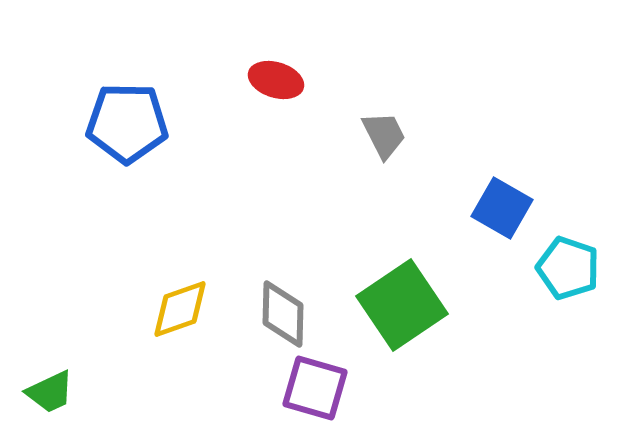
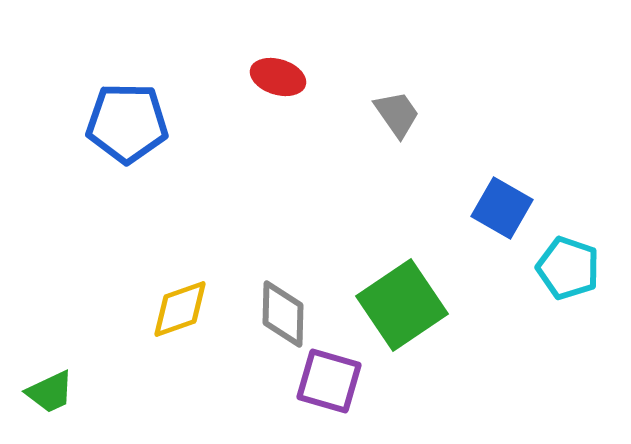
red ellipse: moved 2 px right, 3 px up
gray trapezoid: moved 13 px right, 21 px up; rotated 8 degrees counterclockwise
purple square: moved 14 px right, 7 px up
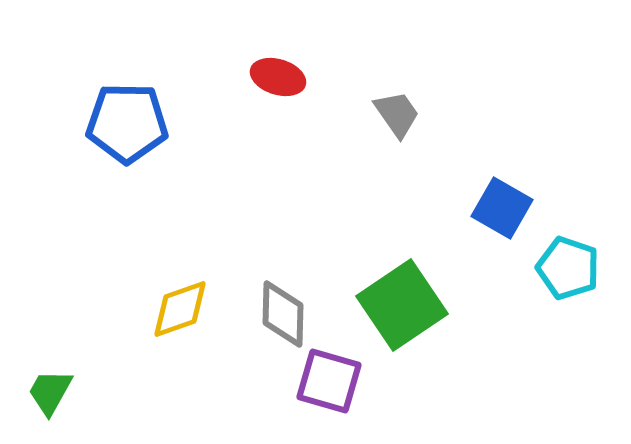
green trapezoid: rotated 144 degrees clockwise
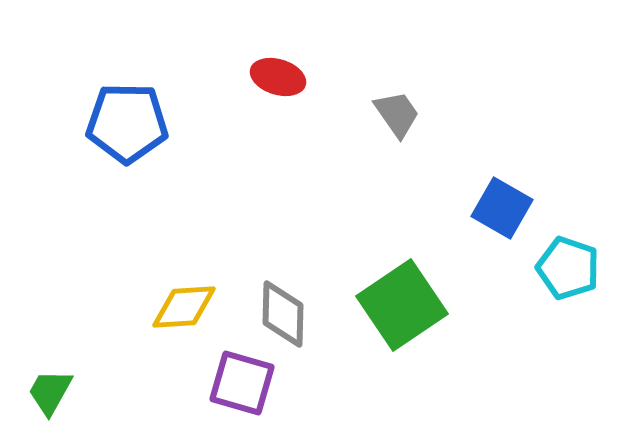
yellow diamond: moved 4 px right, 2 px up; rotated 16 degrees clockwise
purple square: moved 87 px left, 2 px down
